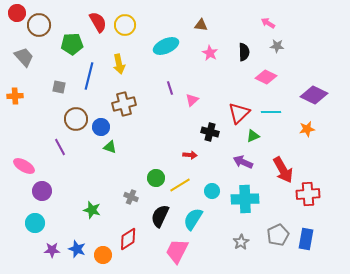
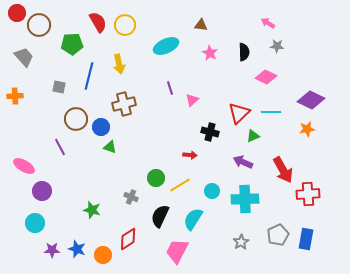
purple diamond at (314, 95): moved 3 px left, 5 px down
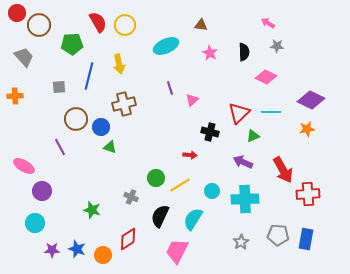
gray square at (59, 87): rotated 16 degrees counterclockwise
gray pentagon at (278, 235): rotated 30 degrees clockwise
